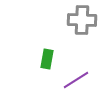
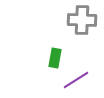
green rectangle: moved 8 px right, 1 px up
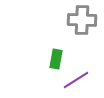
green rectangle: moved 1 px right, 1 px down
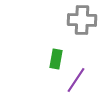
purple line: rotated 24 degrees counterclockwise
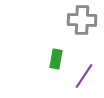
purple line: moved 8 px right, 4 px up
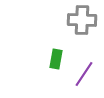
purple line: moved 2 px up
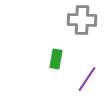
purple line: moved 3 px right, 5 px down
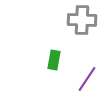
green rectangle: moved 2 px left, 1 px down
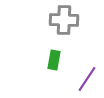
gray cross: moved 18 px left
